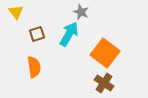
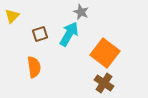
yellow triangle: moved 4 px left, 4 px down; rotated 21 degrees clockwise
brown square: moved 3 px right
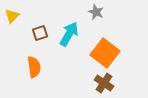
gray star: moved 15 px right
brown square: moved 1 px up
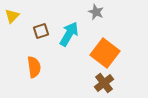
brown square: moved 1 px right, 2 px up
brown cross: rotated 18 degrees clockwise
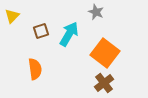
orange semicircle: moved 1 px right, 2 px down
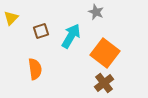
yellow triangle: moved 1 px left, 2 px down
cyan arrow: moved 2 px right, 2 px down
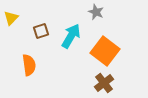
orange square: moved 2 px up
orange semicircle: moved 6 px left, 4 px up
